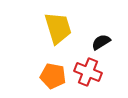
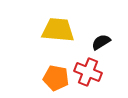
yellow trapezoid: moved 2 px down; rotated 68 degrees counterclockwise
orange pentagon: moved 3 px right, 2 px down
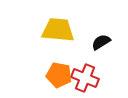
red cross: moved 3 px left, 6 px down
orange pentagon: moved 3 px right, 3 px up
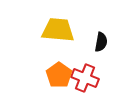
black semicircle: rotated 132 degrees clockwise
orange pentagon: rotated 25 degrees clockwise
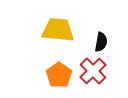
red cross: moved 8 px right, 7 px up; rotated 24 degrees clockwise
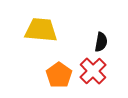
yellow trapezoid: moved 17 px left
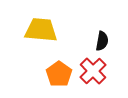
black semicircle: moved 1 px right, 1 px up
orange pentagon: moved 1 px up
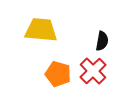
orange pentagon: moved 1 px left; rotated 20 degrees counterclockwise
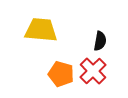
black semicircle: moved 2 px left
orange pentagon: moved 3 px right
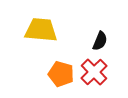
black semicircle: rotated 12 degrees clockwise
red cross: moved 1 px right, 1 px down
